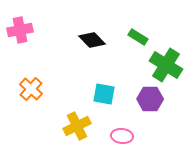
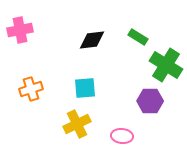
black diamond: rotated 52 degrees counterclockwise
orange cross: rotated 30 degrees clockwise
cyan square: moved 19 px left, 6 px up; rotated 15 degrees counterclockwise
purple hexagon: moved 2 px down
yellow cross: moved 2 px up
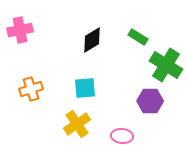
black diamond: rotated 24 degrees counterclockwise
yellow cross: rotated 8 degrees counterclockwise
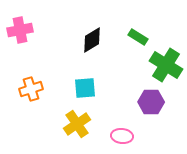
purple hexagon: moved 1 px right, 1 px down
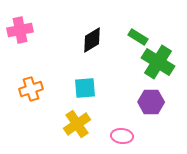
green cross: moved 8 px left, 3 px up
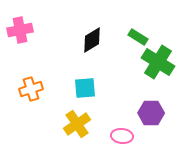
purple hexagon: moved 11 px down
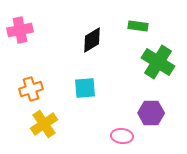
green rectangle: moved 11 px up; rotated 24 degrees counterclockwise
yellow cross: moved 33 px left
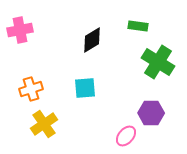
pink ellipse: moved 4 px right; rotated 55 degrees counterclockwise
